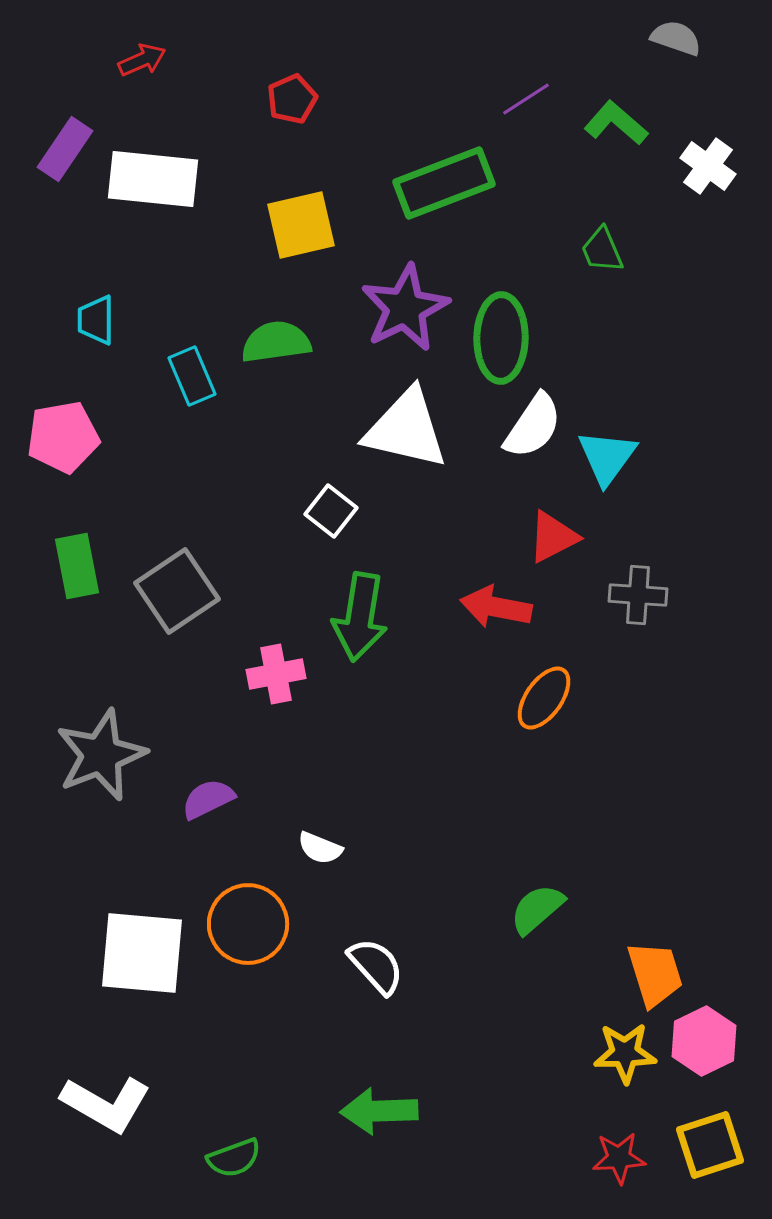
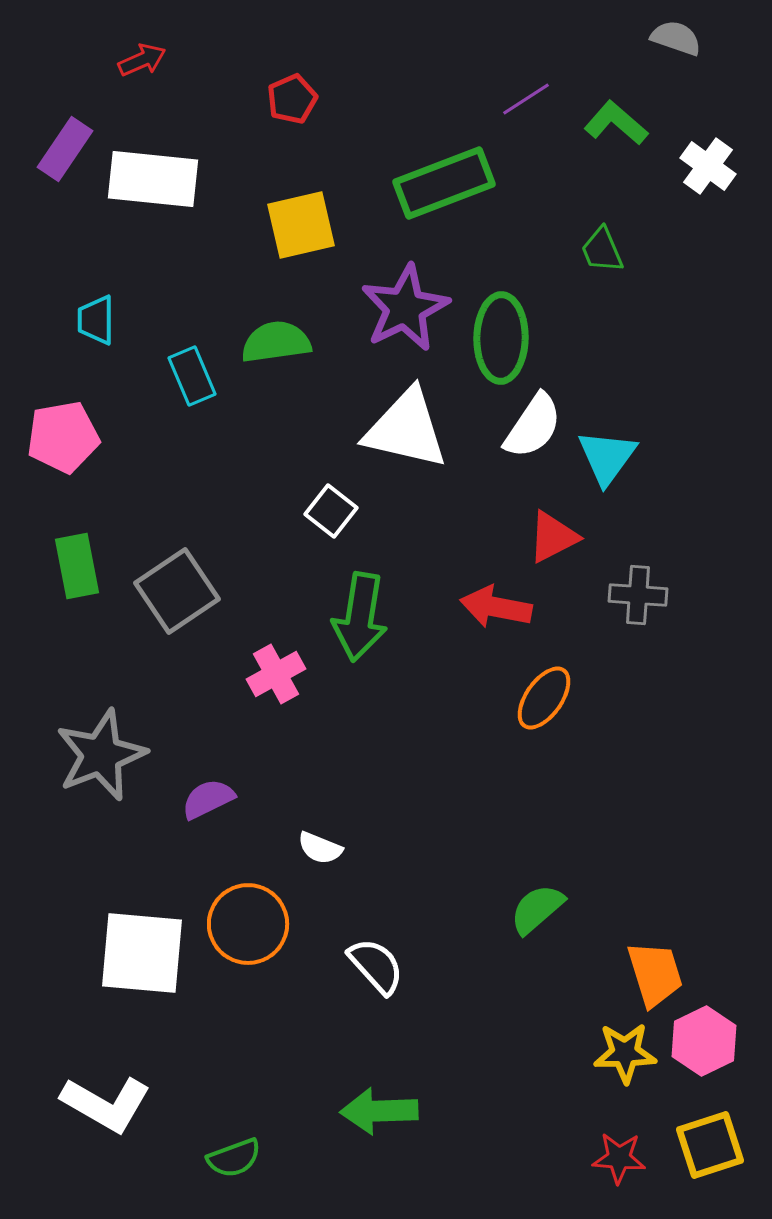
pink cross at (276, 674): rotated 18 degrees counterclockwise
red star at (619, 1158): rotated 8 degrees clockwise
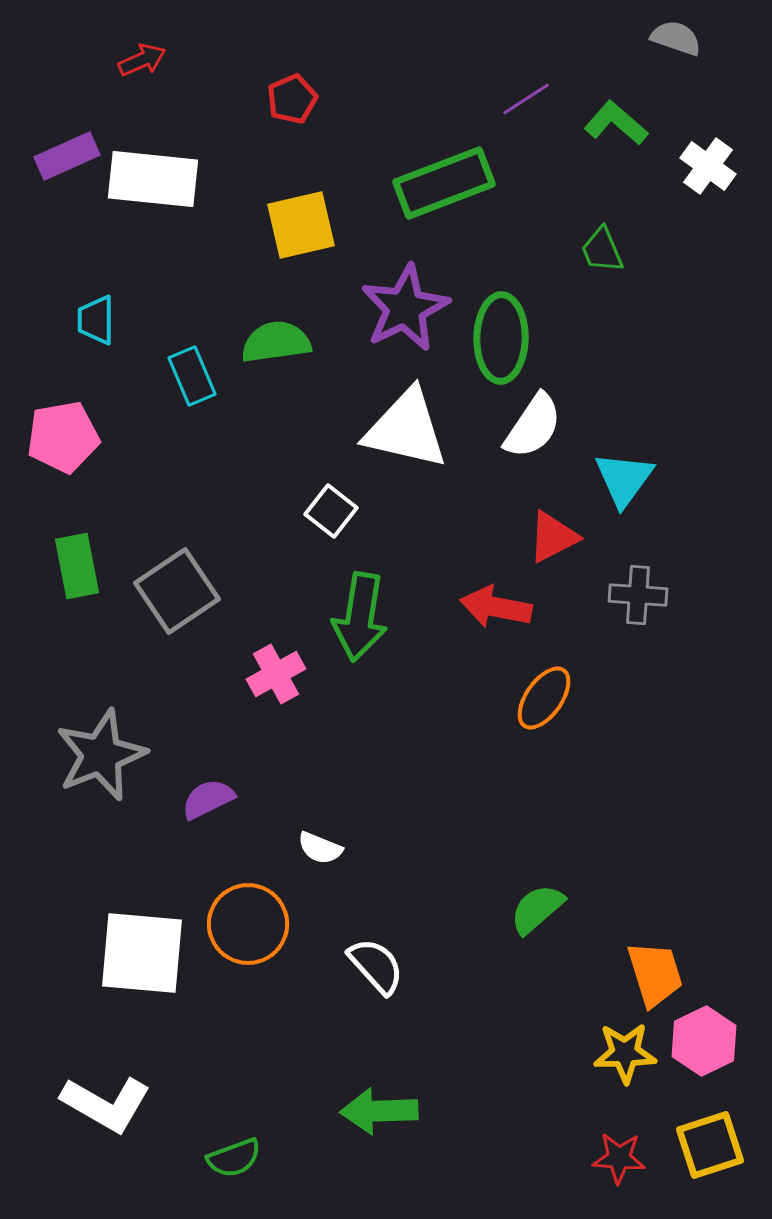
purple rectangle at (65, 149): moved 2 px right, 7 px down; rotated 32 degrees clockwise
cyan triangle at (607, 457): moved 17 px right, 22 px down
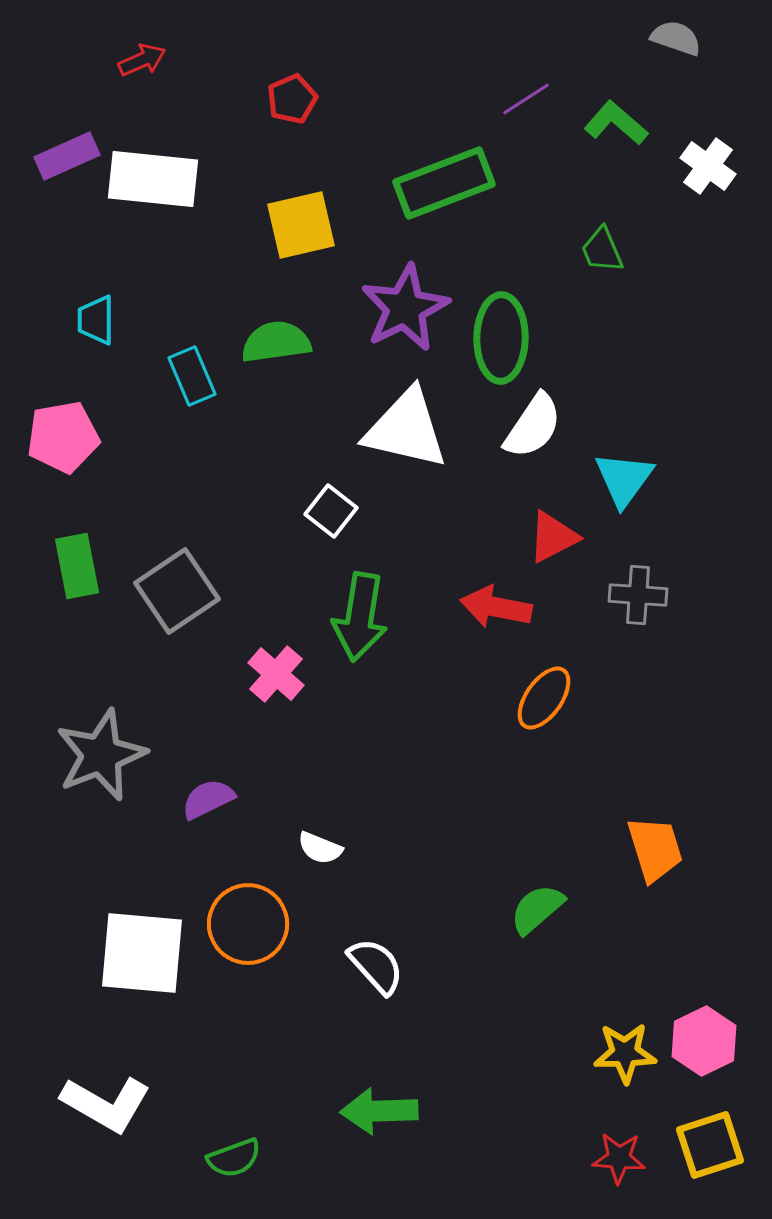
pink cross at (276, 674): rotated 20 degrees counterclockwise
orange trapezoid at (655, 974): moved 125 px up
